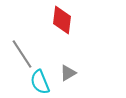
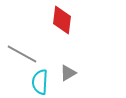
gray line: rotated 28 degrees counterclockwise
cyan semicircle: rotated 25 degrees clockwise
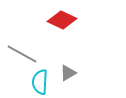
red diamond: rotated 72 degrees counterclockwise
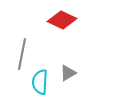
gray line: rotated 72 degrees clockwise
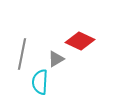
red diamond: moved 18 px right, 21 px down
gray triangle: moved 12 px left, 14 px up
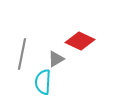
cyan semicircle: moved 3 px right
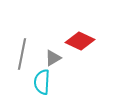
gray triangle: moved 3 px left, 1 px up
cyan semicircle: moved 1 px left
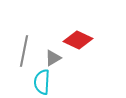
red diamond: moved 2 px left, 1 px up
gray line: moved 2 px right, 3 px up
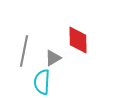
red diamond: rotated 64 degrees clockwise
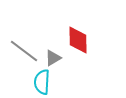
gray line: rotated 64 degrees counterclockwise
